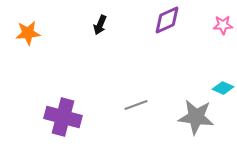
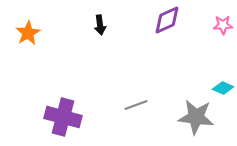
black arrow: rotated 30 degrees counterclockwise
orange star: rotated 25 degrees counterclockwise
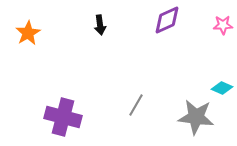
cyan diamond: moved 1 px left
gray line: rotated 40 degrees counterclockwise
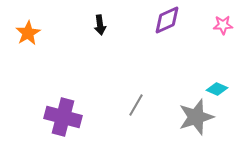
cyan diamond: moved 5 px left, 1 px down
gray star: rotated 24 degrees counterclockwise
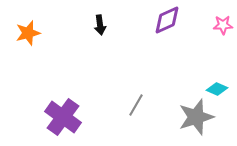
orange star: rotated 15 degrees clockwise
purple cross: rotated 21 degrees clockwise
